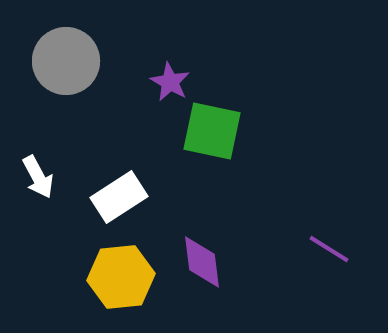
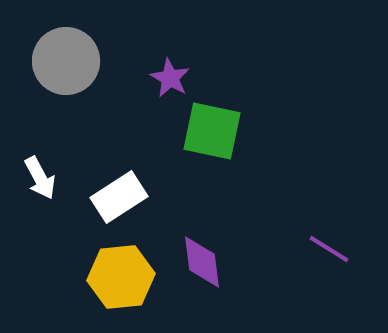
purple star: moved 4 px up
white arrow: moved 2 px right, 1 px down
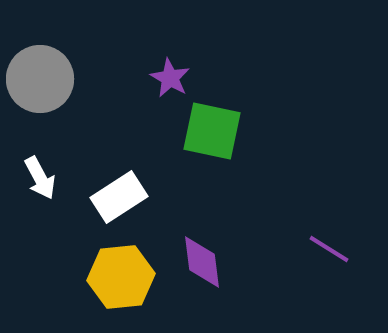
gray circle: moved 26 px left, 18 px down
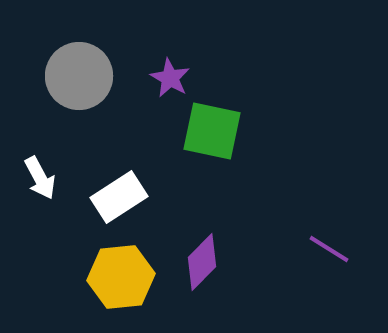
gray circle: moved 39 px right, 3 px up
purple diamond: rotated 52 degrees clockwise
